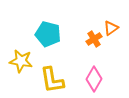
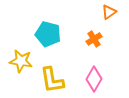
orange triangle: moved 2 px left, 16 px up
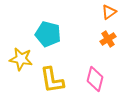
orange cross: moved 14 px right
yellow star: moved 2 px up
pink diamond: moved 1 px right; rotated 15 degrees counterclockwise
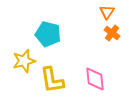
orange triangle: moved 2 px left; rotated 21 degrees counterclockwise
orange cross: moved 4 px right, 6 px up; rotated 21 degrees counterclockwise
yellow star: moved 3 px right, 2 px down; rotated 25 degrees counterclockwise
pink diamond: rotated 20 degrees counterclockwise
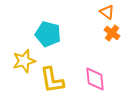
orange triangle: rotated 28 degrees counterclockwise
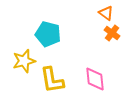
orange triangle: moved 1 px left, 1 px down
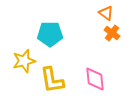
cyan pentagon: moved 2 px right; rotated 15 degrees counterclockwise
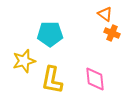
orange triangle: moved 1 px left, 1 px down
orange cross: rotated 14 degrees counterclockwise
yellow L-shape: rotated 20 degrees clockwise
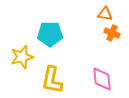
orange triangle: rotated 28 degrees counterclockwise
yellow star: moved 2 px left, 4 px up
pink diamond: moved 7 px right
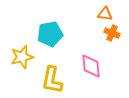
cyan pentagon: rotated 10 degrees counterclockwise
pink diamond: moved 11 px left, 13 px up
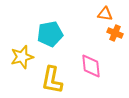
orange cross: moved 3 px right
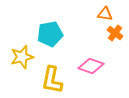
orange cross: rotated 14 degrees clockwise
pink diamond: rotated 65 degrees counterclockwise
